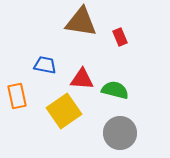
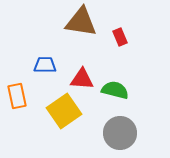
blue trapezoid: rotated 10 degrees counterclockwise
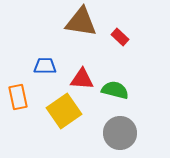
red rectangle: rotated 24 degrees counterclockwise
blue trapezoid: moved 1 px down
orange rectangle: moved 1 px right, 1 px down
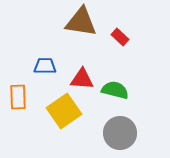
orange rectangle: rotated 10 degrees clockwise
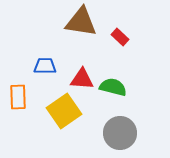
green semicircle: moved 2 px left, 3 px up
